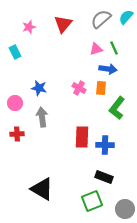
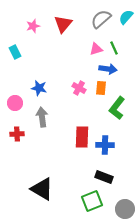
pink star: moved 4 px right, 1 px up
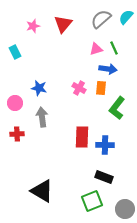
black triangle: moved 2 px down
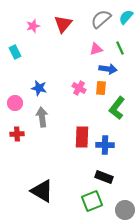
green line: moved 6 px right
gray circle: moved 1 px down
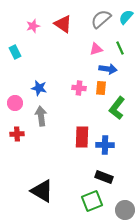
red triangle: rotated 36 degrees counterclockwise
pink cross: rotated 24 degrees counterclockwise
gray arrow: moved 1 px left, 1 px up
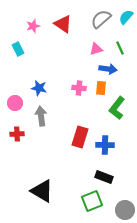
cyan rectangle: moved 3 px right, 3 px up
red rectangle: moved 2 px left; rotated 15 degrees clockwise
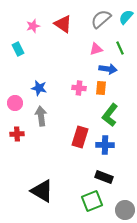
green L-shape: moved 7 px left, 7 px down
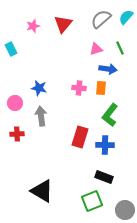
red triangle: rotated 36 degrees clockwise
cyan rectangle: moved 7 px left
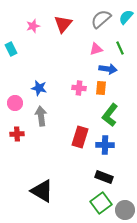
green square: moved 9 px right, 2 px down; rotated 15 degrees counterclockwise
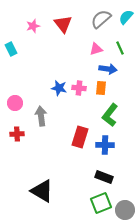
red triangle: rotated 18 degrees counterclockwise
blue star: moved 20 px right
green square: rotated 15 degrees clockwise
